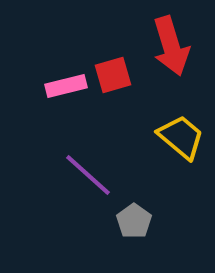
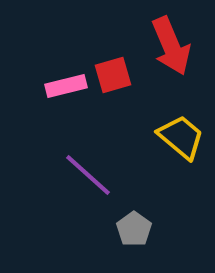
red arrow: rotated 6 degrees counterclockwise
gray pentagon: moved 8 px down
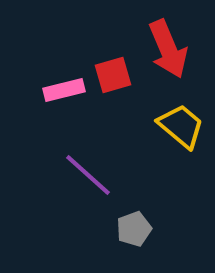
red arrow: moved 3 px left, 3 px down
pink rectangle: moved 2 px left, 4 px down
yellow trapezoid: moved 11 px up
gray pentagon: rotated 16 degrees clockwise
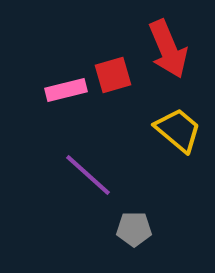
pink rectangle: moved 2 px right
yellow trapezoid: moved 3 px left, 4 px down
gray pentagon: rotated 20 degrees clockwise
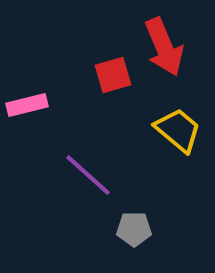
red arrow: moved 4 px left, 2 px up
pink rectangle: moved 39 px left, 15 px down
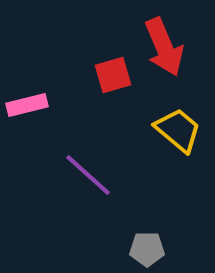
gray pentagon: moved 13 px right, 20 px down
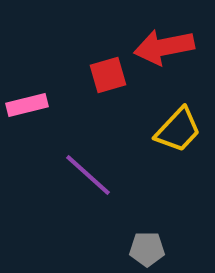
red arrow: rotated 102 degrees clockwise
red square: moved 5 px left
yellow trapezoid: rotated 93 degrees clockwise
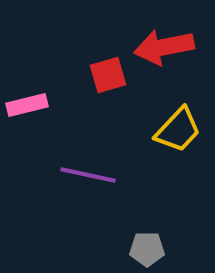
purple line: rotated 30 degrees counterclockwise
